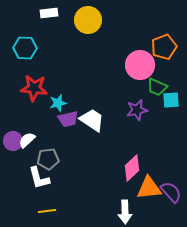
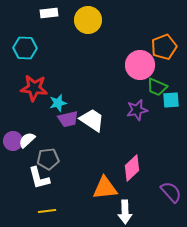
orange triangle: moved 44 px left
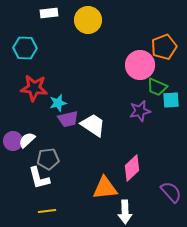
purple star: moved 3 px right, 1 px down
white trapezoid: moved 1 px right, 5 px down
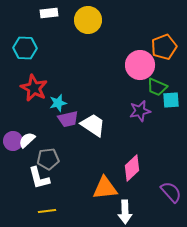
red star: rotated 20 degrees clockwise
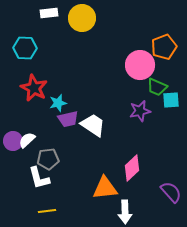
yellow circle: moved 6 px left, 2 px up
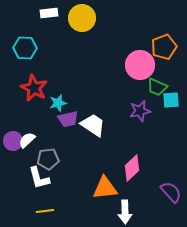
yellow line: moved 2 px left
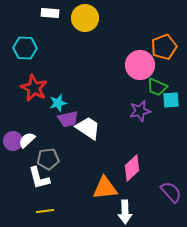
white rectangle: moved 1 px right; rotated 12 degrees clockwise
yellow circle: moved 3 px right
white trapezoid: moved 5 px left, 3 px down
